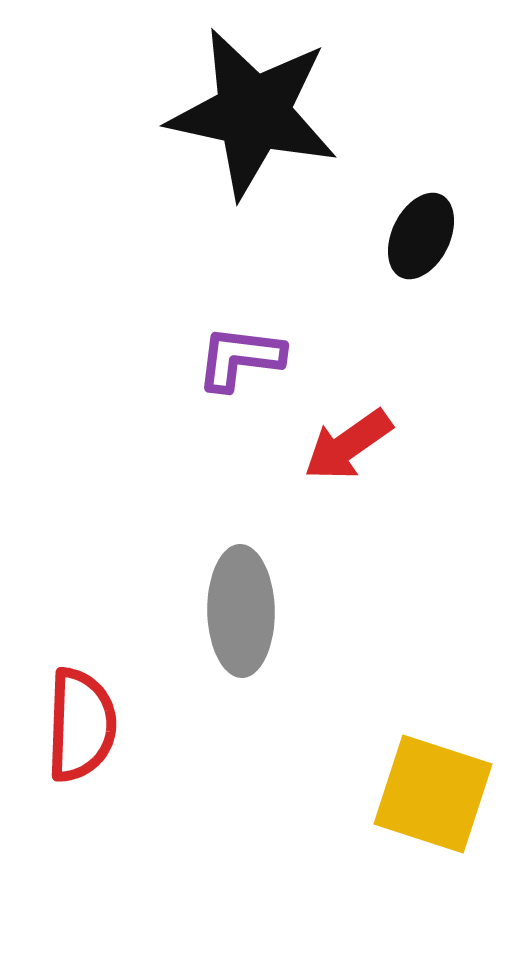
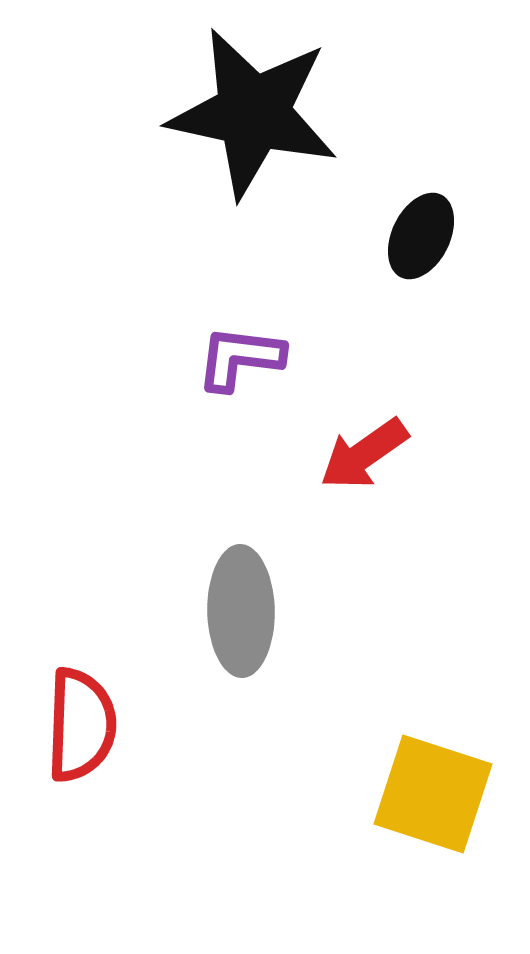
red arrow: moved 16 px right, 9 px down
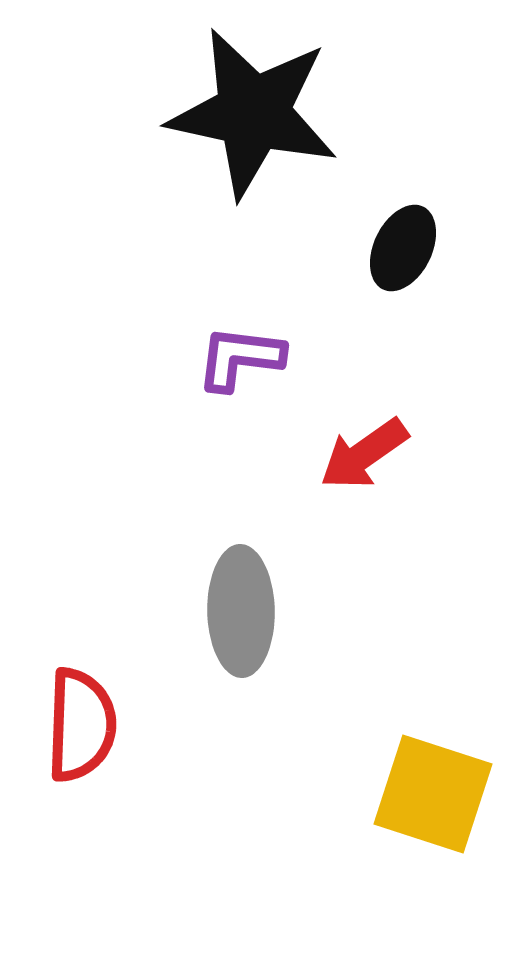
black ellipse: moved 18 px left, 12 px down
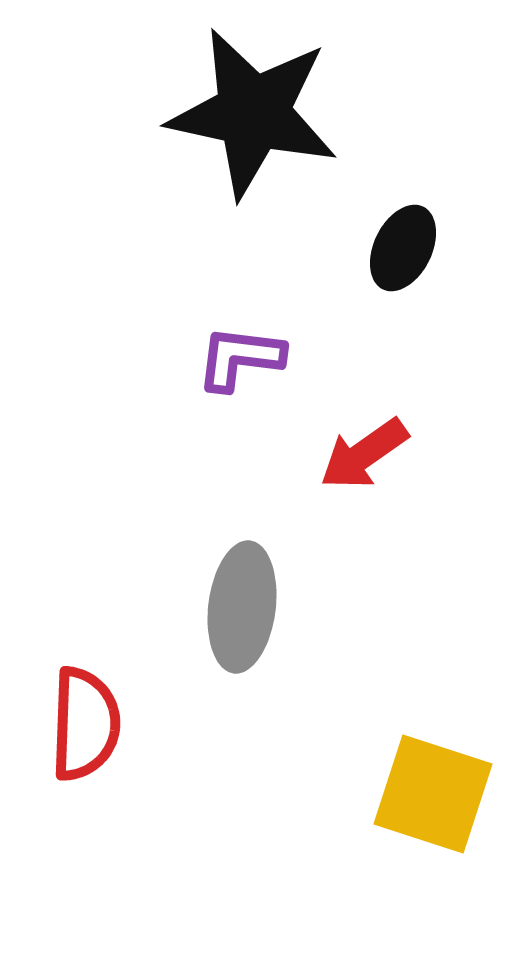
gray ellipse: moved 1 px right, 4 px up; rotated 8 degrees clockwise
red semicircle: moved 4 px right, 1 px up
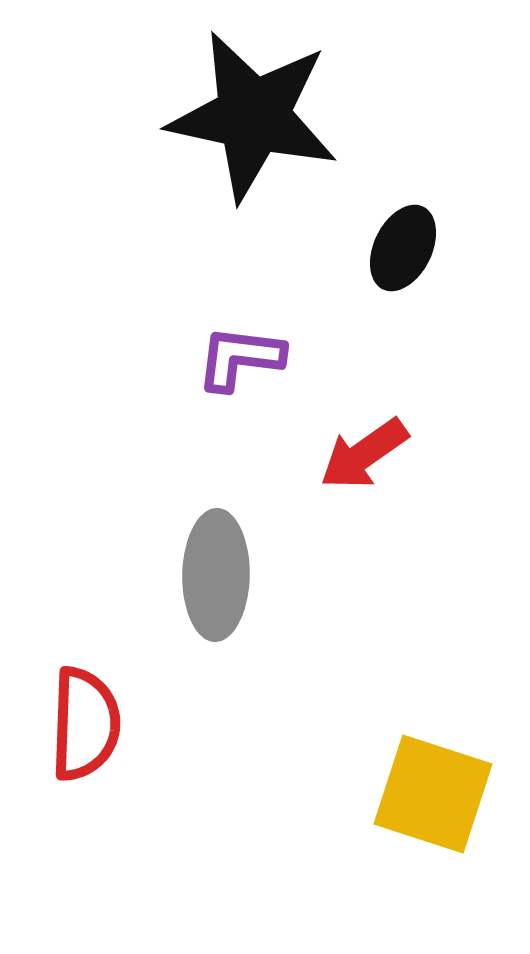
black star: moved 3 px down
gray ellipse: moved 26 px left, 32 px up; rotated 6 degrees counterclockwise
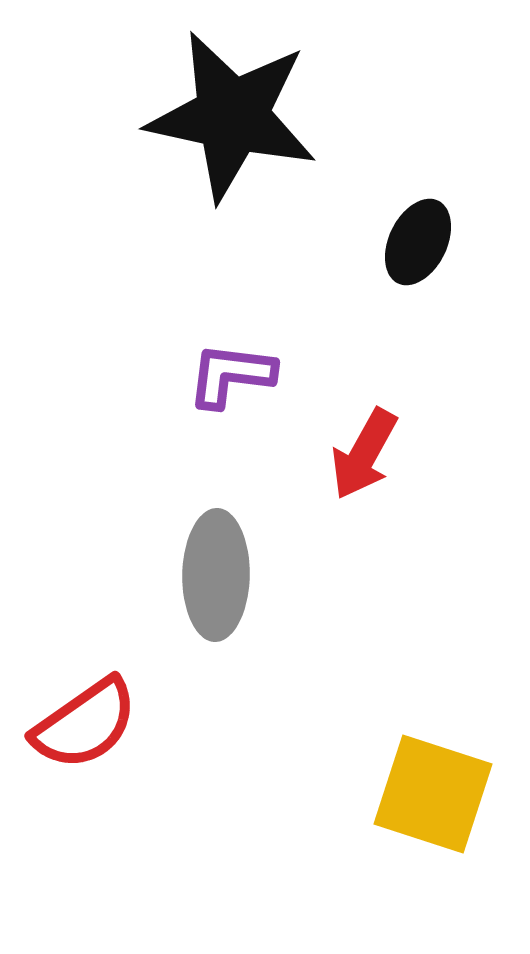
black star: moved 21 px left
black ellipse: moved 15 px right, 6 px up
purple L-shape: moved 9 px left, 17 px down
red arrow: rotated 26 degrees counterclockwise
red semicircle: rotated 53 degrees clockwise
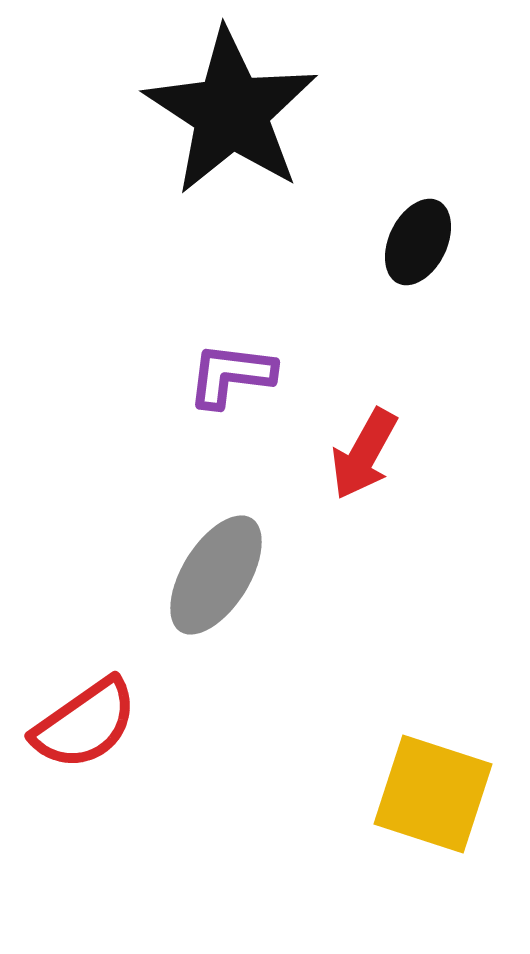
black star: moved 1 px left, 4 px up; rotated 21 degrees clockwise
gray ellipse: rotated 31 degrees clockwise
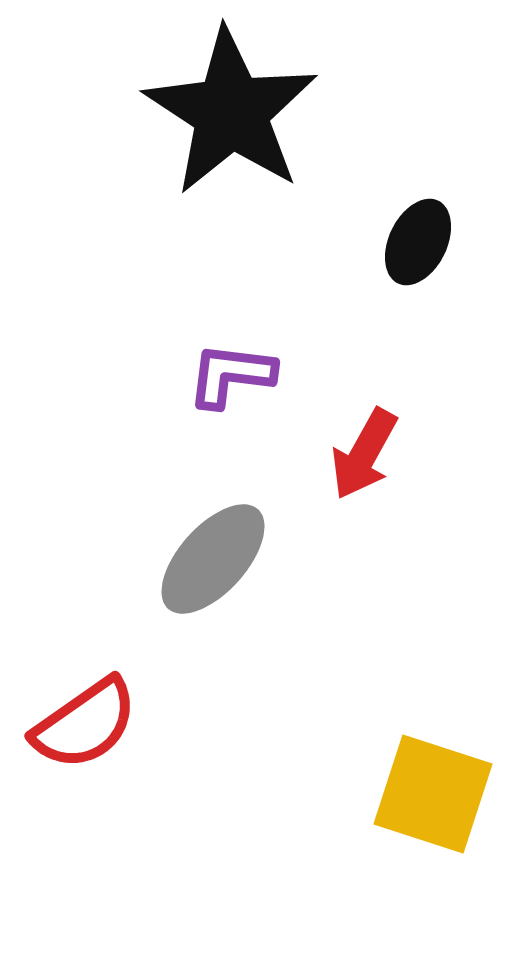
gray ellipse: moved 3 px left, 16 px up; rotated 10 degrees clockwise
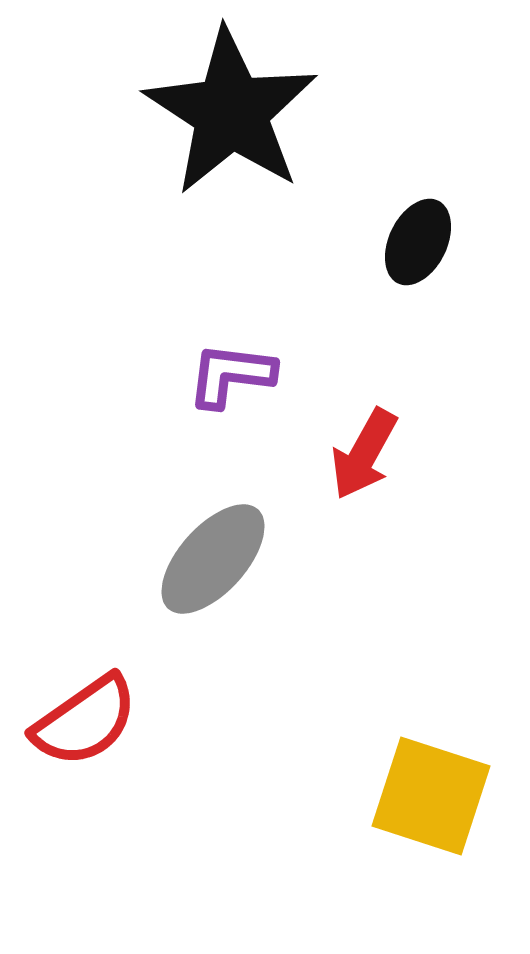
red semicircle: moved 3 px up
yellow square: moved 2 px left, 2 px down
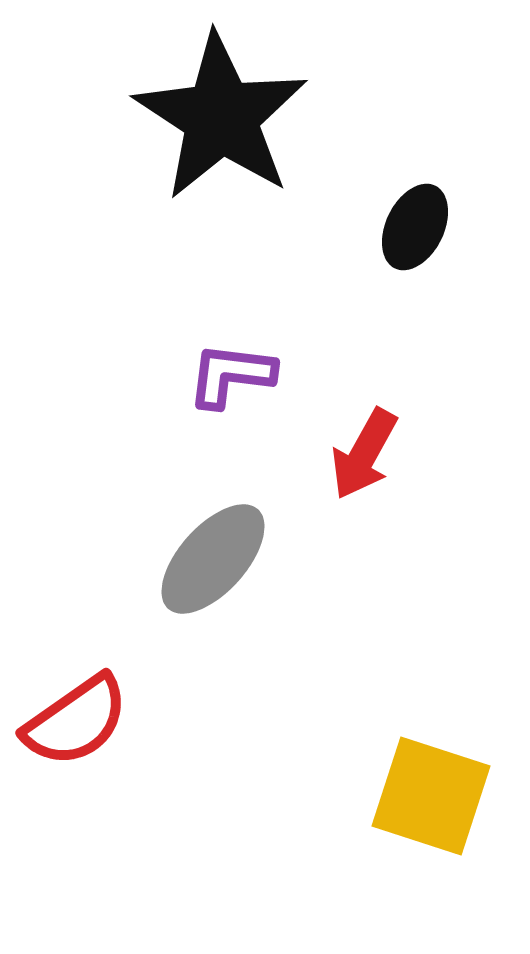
black star: moved 10 px left, 5 px down
black ellipse: moved 3 px left, 15 px up
red semicircle: moved 9 px left
